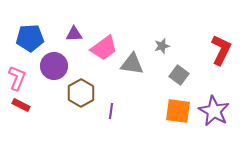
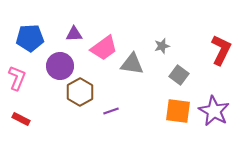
purple circle: moved 6 px right
brown hexagon: moved 1 px left, 1 px up
red rectangle: moved 14 px down
purple line: rotated 63 degrees clockwise
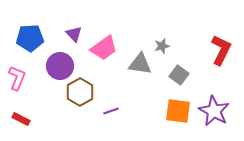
purple triangle: rotated 48 degrees clockwise
gray triangle: moved 8 px right
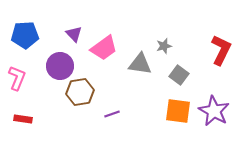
blue pentagon: moved 5 px left, 3 px up
gray star: moved 2 px right
brown hexagon: rotated 20 degrees clockwise
purple line: moved 1 px right, 3 px down
red rectangle: moved 2 px right; rotated 18 degrees counterclockwise
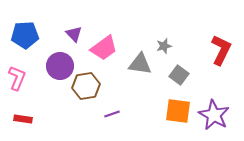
brown hexagon: moved 6 px right, 6 px up
purple star: moved 4 px down
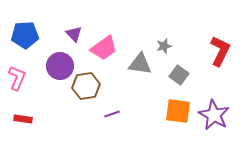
red L-shape: moved 1 px left, 1 px down
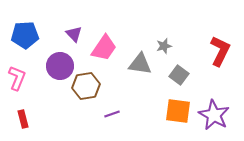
pink trapezoid: rotated 20 degrees counterclockwise
red rectangle: rotated 66 degrees clockwise
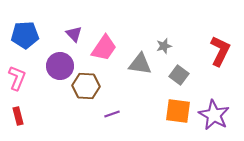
brown hexagon: rotated 12 degrees clockwise
red rectangle: moved 5 px left, 3 px up
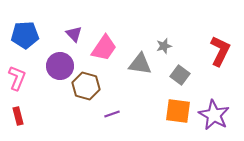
gray square: moved 1 px right
brown hexagon: rotated 12 degrees clockwise
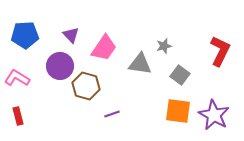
purple triangle: moved 3 px left, 1 px down
pink L-shape: rotated 80 degrees counterclockwise
